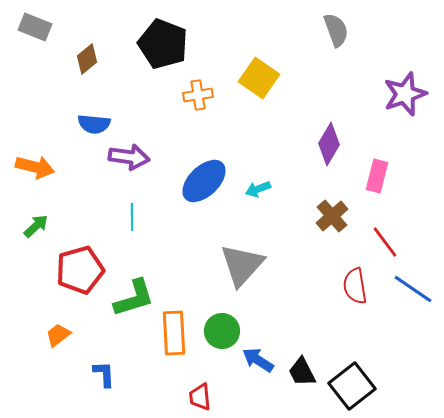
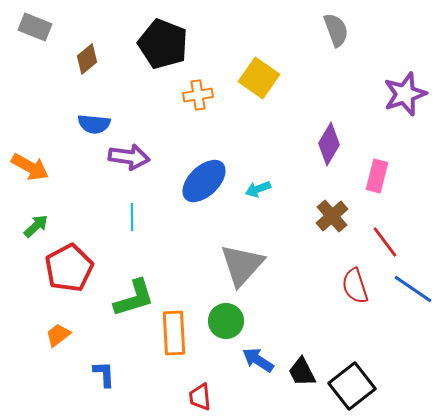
orange arrow: moved 5 px left; rotated 15 degrees clockwise
red pentagon: moved 11 px left, 2 px up; rotated 12 degrees counterclockwise
red semicircle: rotated 9 degrees counterclockwise
green circle: moved 4 px right, 10 px up
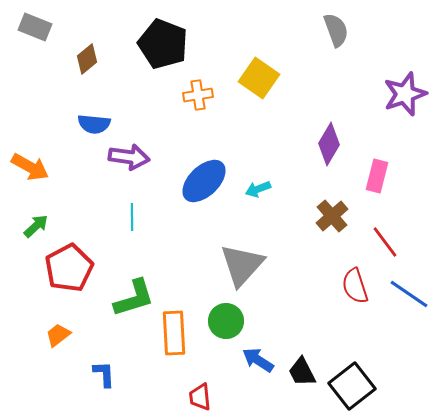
blue line: moved 4 px left, 5 px down
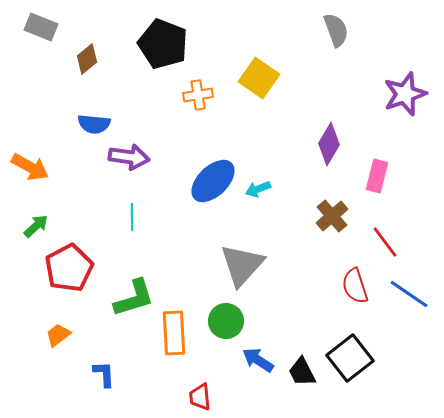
gray rectangle: moved 6 px right
blue ellipse: moved 9 px right
black square: moved 2 px left, 28 px up
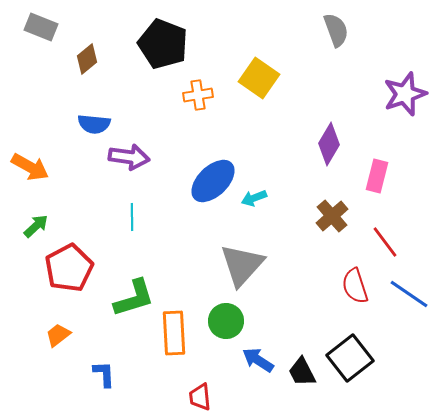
cyan arrow: moved 4 px left, 9 px down
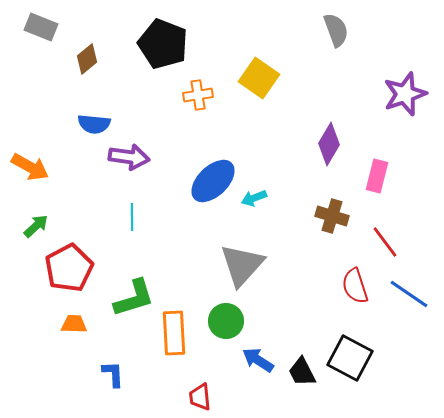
brown cross: rotated 32 degrees counterclockwise
orange trapezoid: moved 16 px right, 11 px up; rotated 40 degrees clockwise
black square: rotated 24 degrees counterclockwise
blue L-shape: moved 9 px right
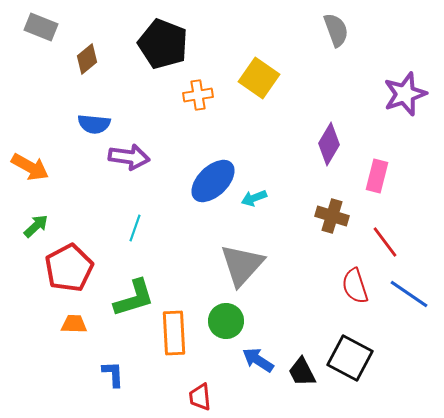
cyan line: moved 3 px right, 11 px down; rotated 20 degrees clockwise
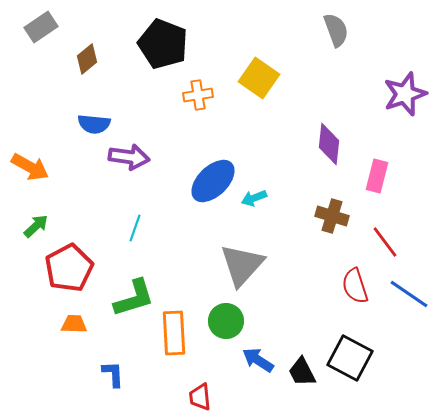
gray rectangle: rotated 56 degrees counterclockwise
purple diamond: rotated 24 degrees counterclockwise
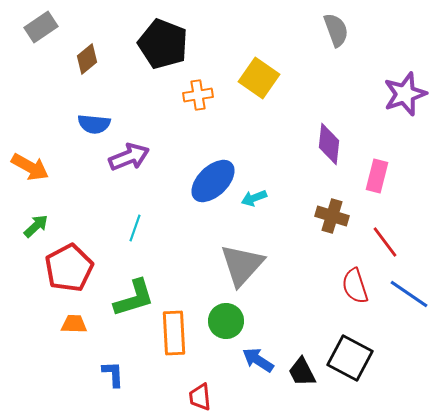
purple arrow: rotated 30 degrees counterclockwise
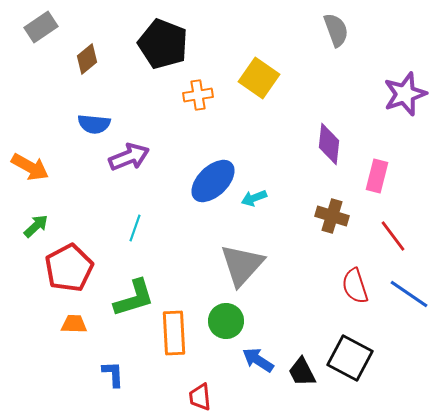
red line: moved 8 px right, 6 px up
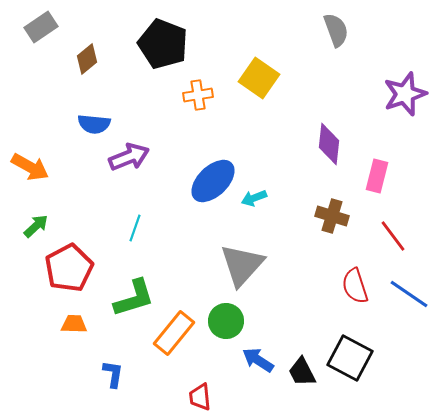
orange rectangle: rotated 42 degrees clockwise
blue L-shape: rotated 12 degrees clockwise
